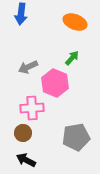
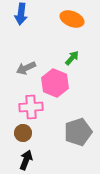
orange ellipse: moved 3 px left, 3 px up
gray arrow: moved 2 px left, 1 px down
pink cross: moved 1 px left, 1 px up
gray pentagon: moved 2 px right, 5 px up; rotated 8 degrees counterclockwise
black arrow: rotated 84 degrees clockwise
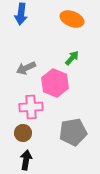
gray pentagon: moved 5 px left; rotated 8 degrees clockwise
black arrow: rotated 12 degrees counterclockwise
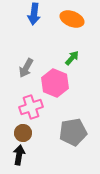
blue arrow: moved 13 px right
gray arrow: rotated 36 degrees counterclockwise
pink cross: rotated 15 degrees counterclockwise
black arrow: moved 7 px left, 5 px up
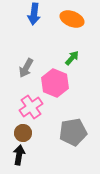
pink cross: rotated 15 degrees counterclockwise
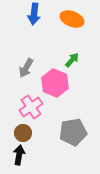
green arrow: moved 2 px down
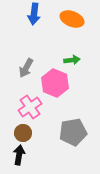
green arrow: rotated 42 degrees clockwise
pink cross: moved 1 px left
